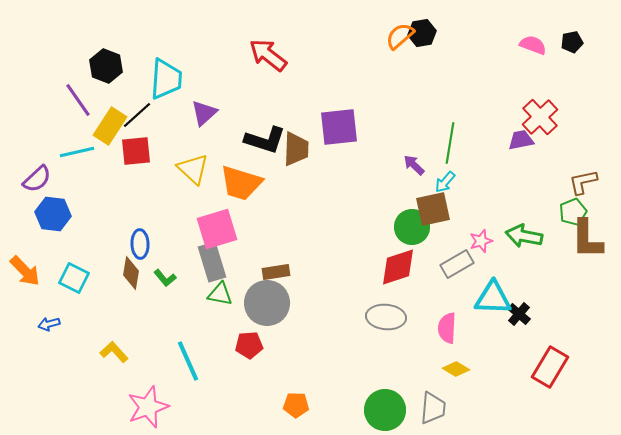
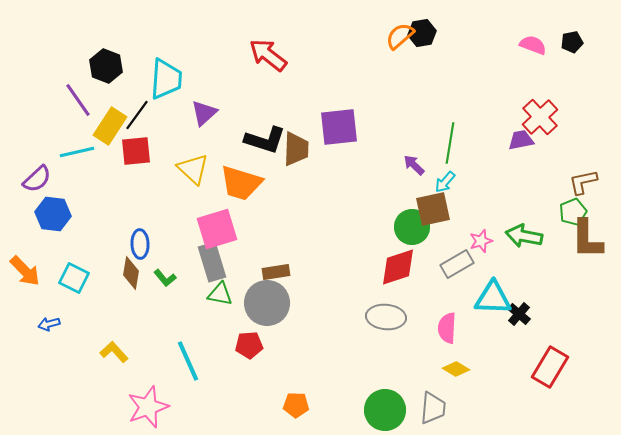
black line at (137, 115): rotated 12 degrees counterclockwise
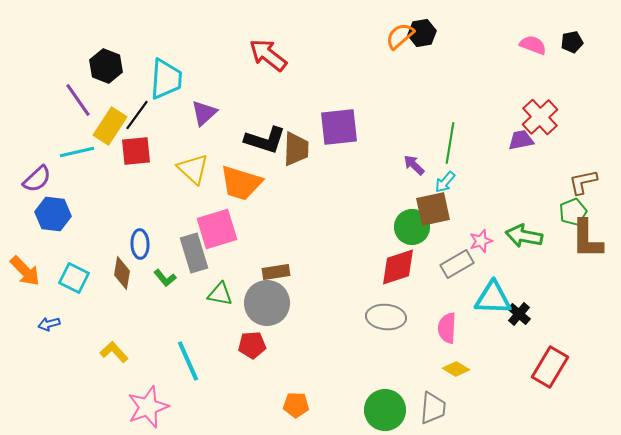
gray rectangle at (212, 262): moved 18 px left, 9 px up
brown diamond at (131, 273): moved 9 px left
red pentagon at (249, 345): moved 3 px right
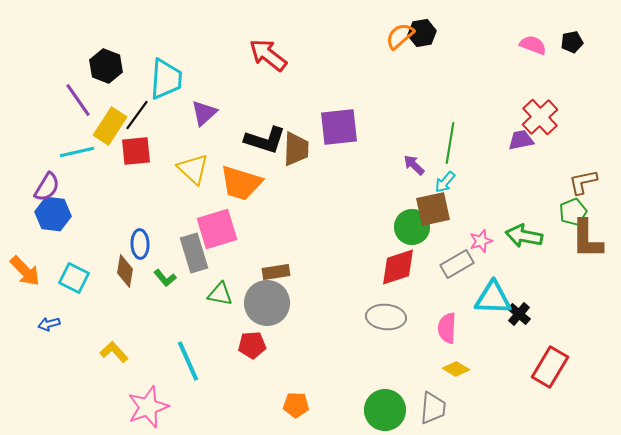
purple semicircle at (37, 179): moved 10 px right, 8 px down; rotated 16 degrees counterclockwise
brown diamond at (122, 273): moved 3 px right, 2 px up
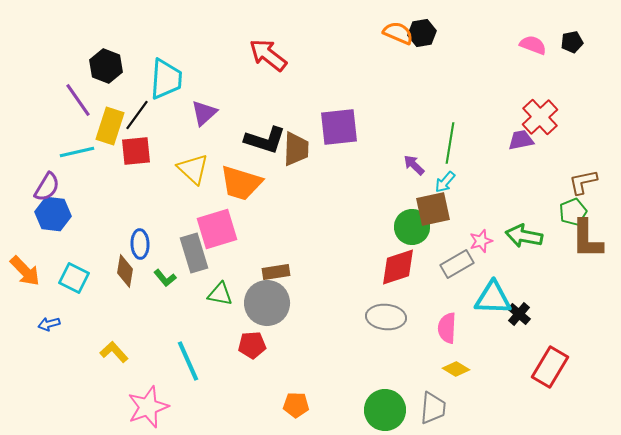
orange semicircle at (400, 36): moved 2 px left, 3 px up; rotated 64 degrees clockwise
yellow rectangle at (110, 126): rotated 15 degrees counterclockwise
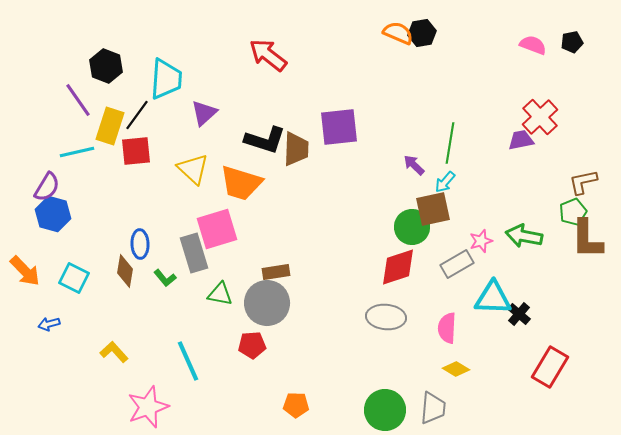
blue hexagon at (53, 214): rotated 8 degrees clockwise
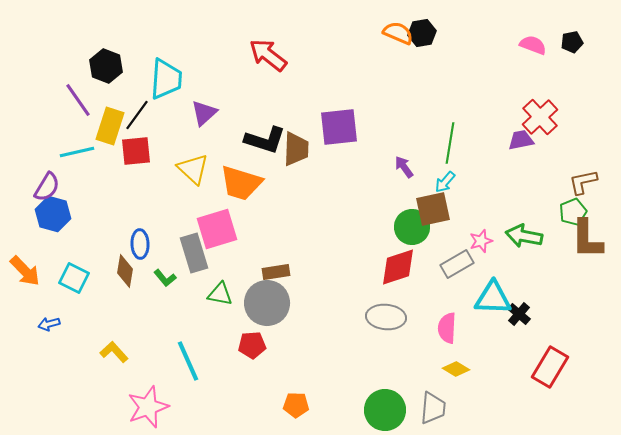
purple arrow at (414, 165): moved 10 px left, 2 px down; rotated 10 degrees clockwise
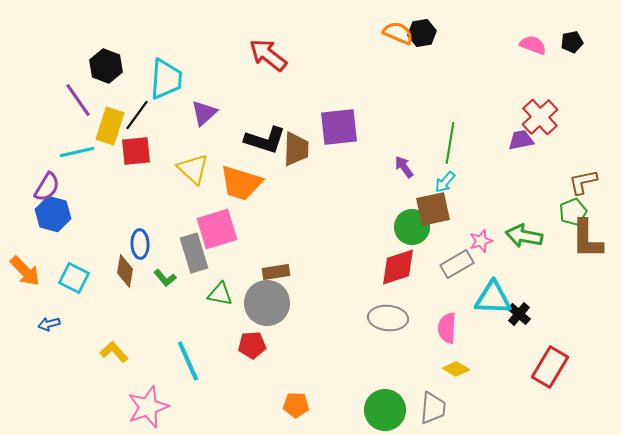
gray ellipse at (386, 317): moved 2 px right, 1 px down
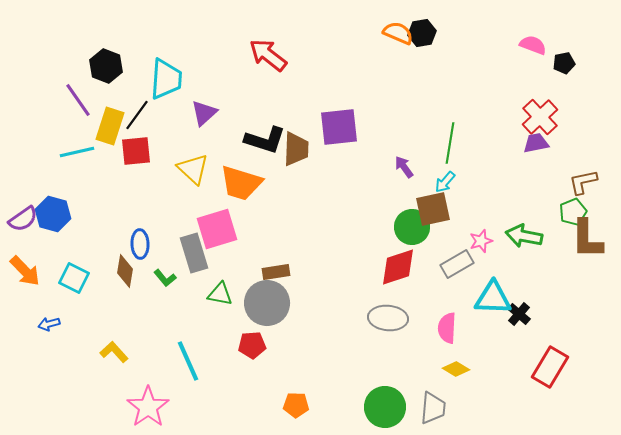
black pentagon at (572, 42): moved 8 px left, 21 px down
purple trapezoid at (521, 140): moved 15 px right, 3 px down
purple semicircle at (47, 187): moved 24 px left, 32 px down; rotated 24 degrees clockwise
pink star at (148, 407): rotated 15 degrees counterclockwise
green circle at (385, 410): moved 3 px up
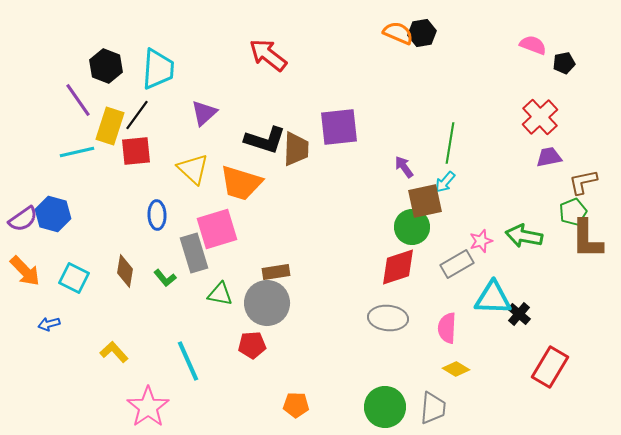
cyan trapezoid at (166, 79): moved 8 px left, 10 px up
purple trapezoid at (536, 143): moved 13 px right, 14 px down
brown square at (433, 209): moved 8 px left, 8 px up
blue ellipse at (140, 244): moved 17 px right, 29 px up
